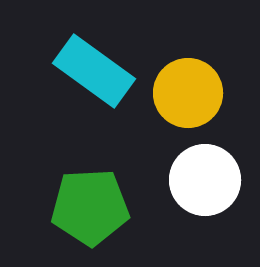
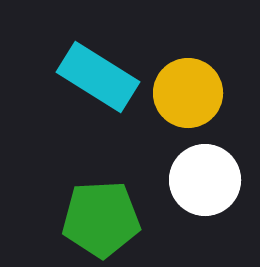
cyan rectangle: moved 4 px right, 6 px down; rotated 4 degrees counterclockwise
green pentagon: moved 11 px right, 12 px down
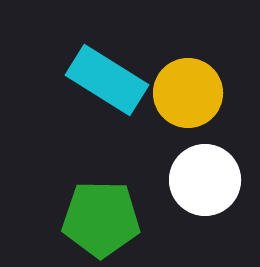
cyan rectangle: moved 9 px right, 3 px down
green pentagon: rotated 4 degrees clockwise
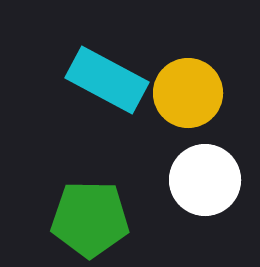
cyan rectangle: rotated 4 degrees counterclockwise
green pentagon: moved 11 px left
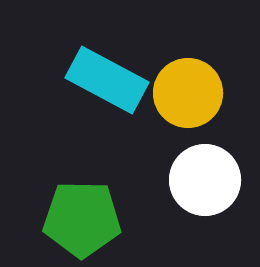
green pentagon: moved 8 px left
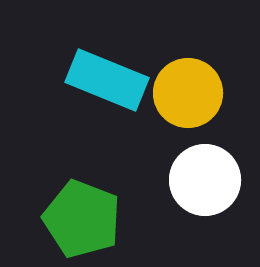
cyan rectangle: rotated 6 degrees counterclockwise
green pentagon: rotated 20 degrees clockwise
